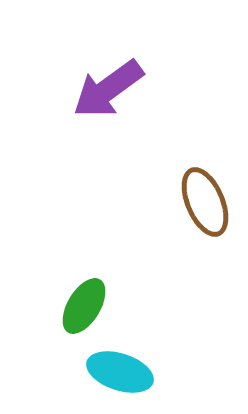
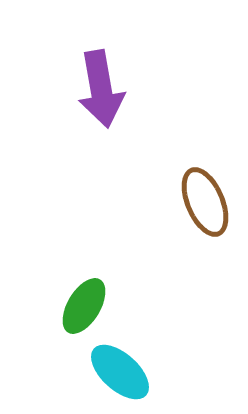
purple arrow: moved 7 px left; rotated 64 degrees counterclockwise
cyan ellipse: rotated 24 degrees clockwise
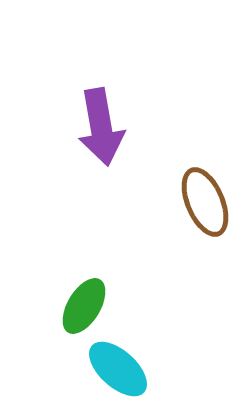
purple arrow: moved 38 px down
cyan ellipse: moved 2 px left, 3 px up
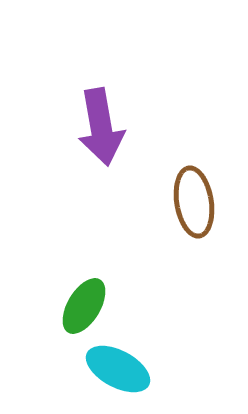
brown ellipse: moved 11 px left; rotated 14 degrees clockwise
cyan ellipse: rotated 14 degrees counterclockwise
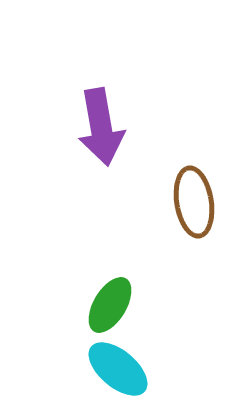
green ellipse: moved 26 px right, 1 px up
cyan ellipse: rotated 12 degrees clockwise
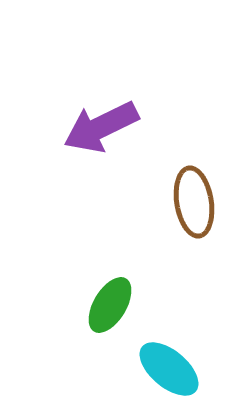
purple arrow: rotated 74 degrees clockwise
cyan ellipse: moved 51 px right
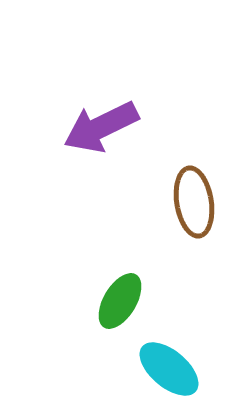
green ellipse: moved 10 px right, 4 px up
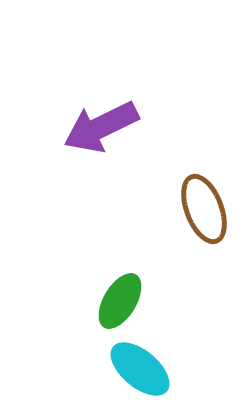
brown ellipse: moved 10 px right, 7 px down; rotated 12 degrees counterclockwise
cyan ellipse: moved 29 px left
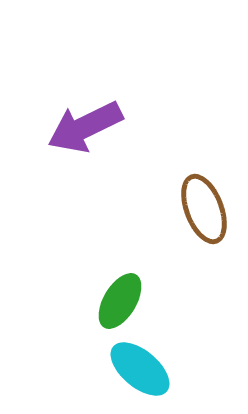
purple arrow: moved 16 px left
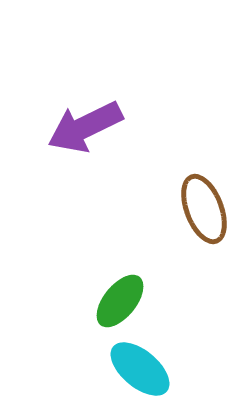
green ellipse: rotated 8 degrees clockwise
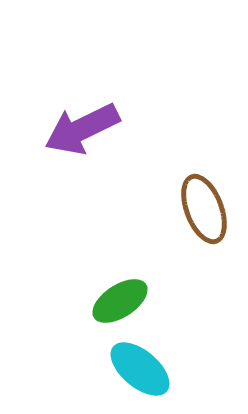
purple arrow: moved 3 px left, 2 px down
green ellipse: rotated 18 degrees clockwise
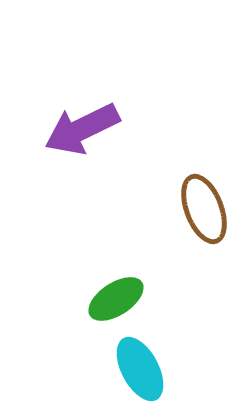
green ellipse: moved 4 px left, 2 px up
cyan ellipse: rotated 22 degrees clockwise
